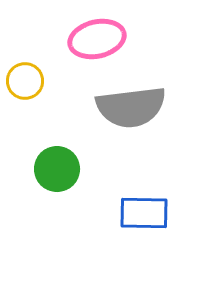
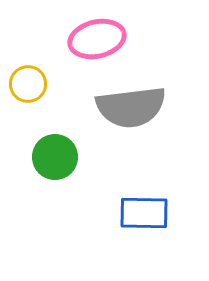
yellow circle: moved 3 px right, 3 px down
green circle: moved 2 px left, 12 px up
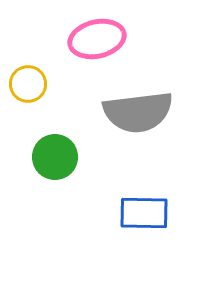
gray semicircle: moved 7 px right, 5 px down
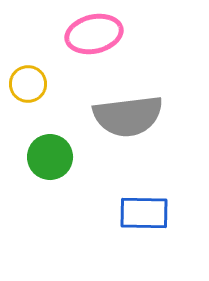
pink ellipse: moved 3 px left, 5 px up
gray semicircle: moved 10 px left, 4 px down
green circle: moved 5 px left
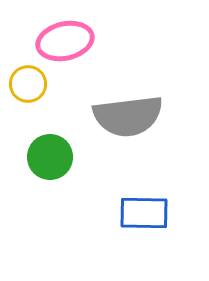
pink ellipse: moved 29 px left, 7 px down
